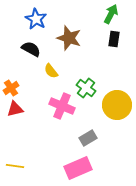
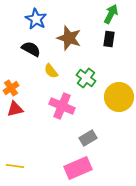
black rectangle: moved 5 px left
green cross: moved 10 px up
yellow circle: moved 2 px right, 8 px up
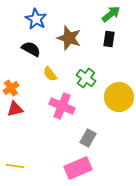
green arrow: rotated 24 degrees clockwise
yellow semicircle: moved 1 px left, 3 px down
gray rectangle: rotated 30 degrees counterclockwise
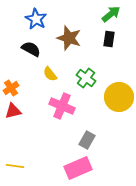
red triangle: moved 2 px left, 2 px down
gray rectangle: moved 1 px left, 2 px down
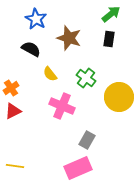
red triangle: rotated 12 degrees counterclockwise
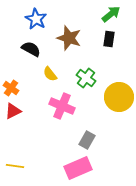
orange cross: rotated 21 degrees counterclockwise
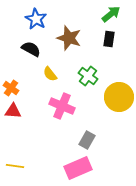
green cross: moved 2 px right, 2 px up
red triangle: rotated 30 degrees clockwise
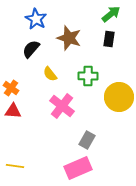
black semicircle: rotated 78 degrees counterclockwise
green cross: rotated 36 degrees counterclockwise
pink cross: rotated 15 degrees clockwise
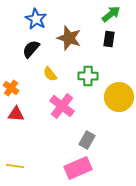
red triangle: moved 3 px right, 3 px down
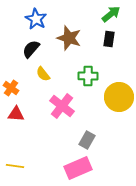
yellow semicircle: moved 7 px left
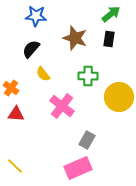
blue star: moved 3 px up; rotated 25 degrees counterclockwise
brown star: moved 6 px right
yellow line: rotated 36 degrees clockwise
